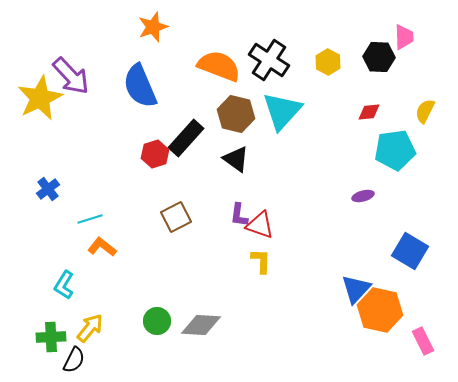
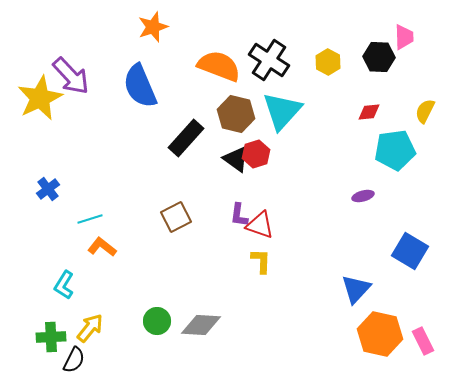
red hexagon: moved 101 px right
orange hexagon: moved 24 px down
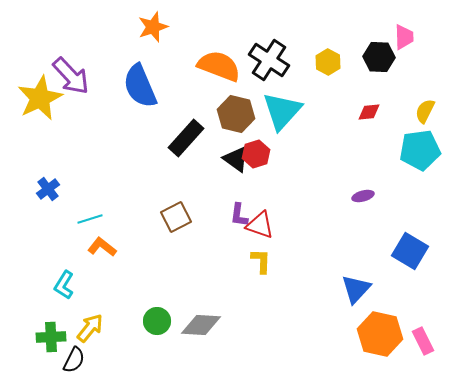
cyan pentagon: moved 25 px right
